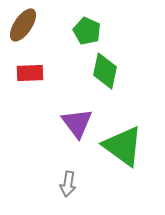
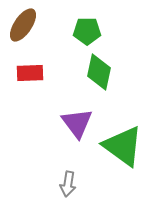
green pentagon: rotated 24 degrees counterclockwise
green diamond: moved 6 px left, 1 px down
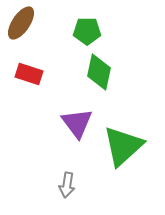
brown ellipse: moved 2 px left, 2 px up
red rectangle: moved 1 px left, 1 px down; rotated 20 degrees clockwise
green triangle: rotated 42 degrees clockwise
gray arrow: moved 1 px left, 1 px down
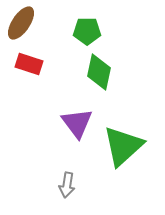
red rectangle: moved 10 px up
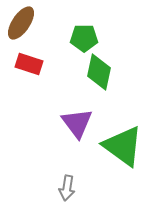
green pentagon: moved 3 px left, 7 px down
green triangle: rotated 42 degrees counterclockwise
gray arrow: moved 3 px down
